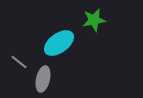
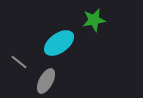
gray ellipse: moved 3 px right, 2 px down; rotated 15 degrees clockwise
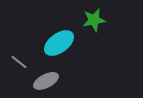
gray ellipse: rotated 35 degrees clockwise
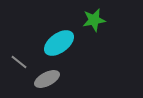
gray ellipse: moved 1 px right, 2 px up
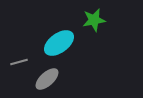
gray line: rotated 54 degrees counterclockwise
gray ellipse: rotated 15 degrees counterclockwise
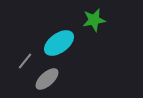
gray line: moved 6 px right, 1 px up; rotated 36 degrees counterclockwise
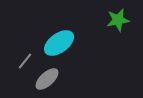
green star: moved 24 px right
